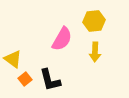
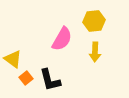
orange square: moved 1 px right, 1 px up
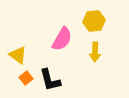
yellow triangle: moved 5 px right, 4 px up
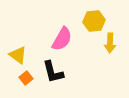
yellow arrow: moved 15 px right, 9 px up
black L-shape: moved 3 px right, 8 px up
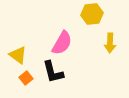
yellow hexagon: moved 2 px left, 7 px up
pink semicircle: moved 4 px down
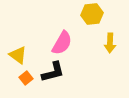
black L-shape: rotated 90 degrees counterclockwise
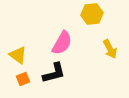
yellow arrow: moved 6 px down; rotated 30 degrees counterclockwise
black L-shape: moved 1 px right, 1 px down
orange square: moved 3 px left, 1 px down; rotated 16 degrees clockwise
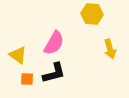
yellow hexagon: rotated 10 degrees clockwise
pink semicircle: moved 8 px left
yellow arrow: rotated 12 degrees clockwise
orange square: moved 4 px right; rotated 24 degrees clockwise
